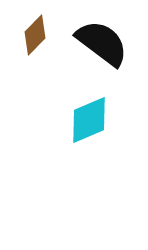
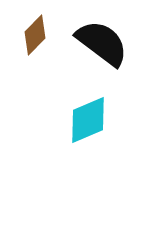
cyan diamond: moved 1 px left
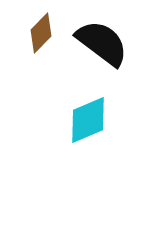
brown diamond: moved 6 px right, 2 px up
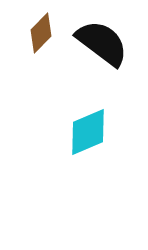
cyan diamond: moved 12 px down
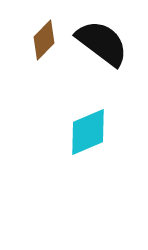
brown diamond: moved 3 px right, 7 px down
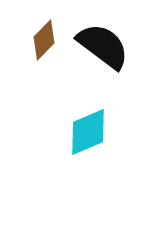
black semicircle: moved 1 px right, 3 px down
